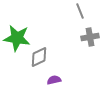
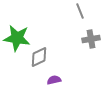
gray cross: moved 1 px right, 2 px down
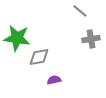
gray line: rotated 28 degrees counterclockwise
gray diamond: rotated 15 degrees clockwise
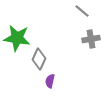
gray line: moved 2 px right
gray diamond: moved 2 px down; rotated 55 degrees counterclockwise
purple semicircle: moved 4 px left, 1 px down; rotated 64 degrees counterclockwise
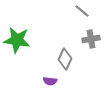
green star: moved 2 px down
gray diamond: moved 26 px right
purple semicircle: rotated 96 degrees counterclockwise
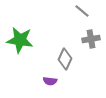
green star: moved 3 px right
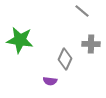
gray cross: moved 5 px down; rotated 12 degrees clockwise
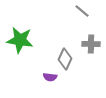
purple semicircle: moved 4 px up
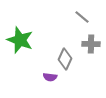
gray line: moved 6 px down
green star: rotated 12 degrees clockwise
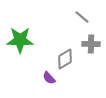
green star: rotated 20 degrees counterclockwise
gray diamond: rotated 35 degrees clockwise
purple semicircle: moved 1 px left, 1 px down; rotated 40 degrees clockwise
